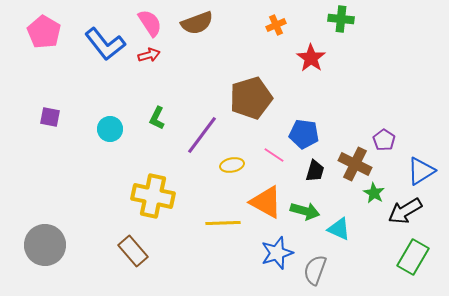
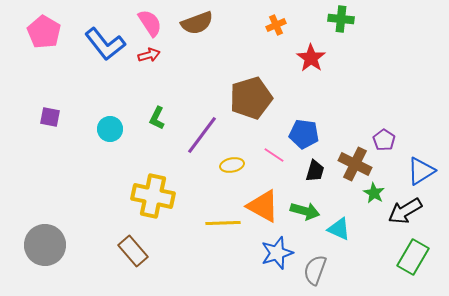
orange triangle: moved 3 px left, 4 px down
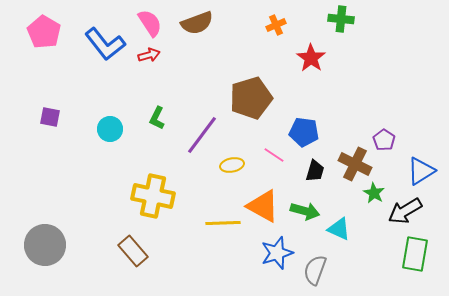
blue pentagon: moved 2 px up
green rectangle: moved 2 px right, 3 px up; rotated 20 degrees counterclockwise
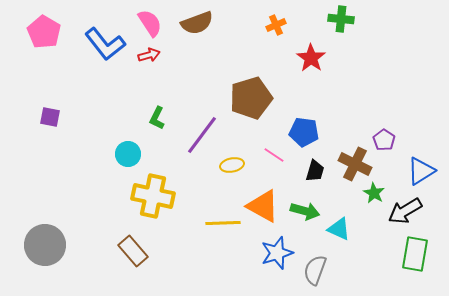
cyan circle: moved 18 px right, 25 px down
